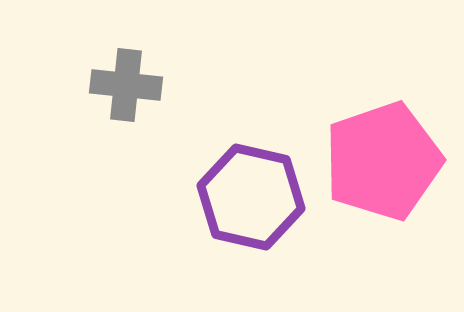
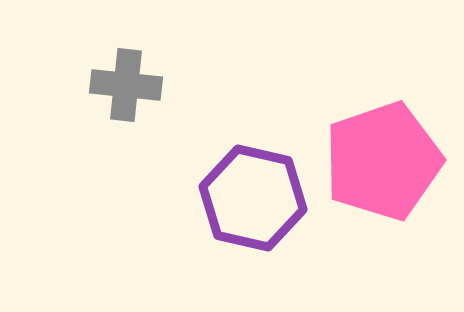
purple hexagon: moved 2 px right, 1 px down
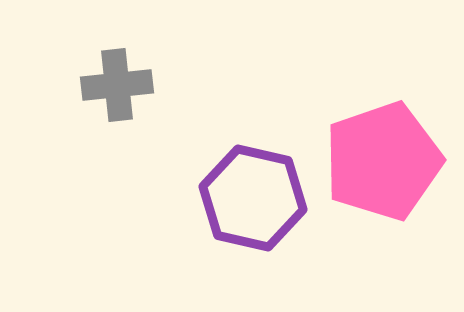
gray cross: moved 9 px left; rotated 12 degrees counterclockwise
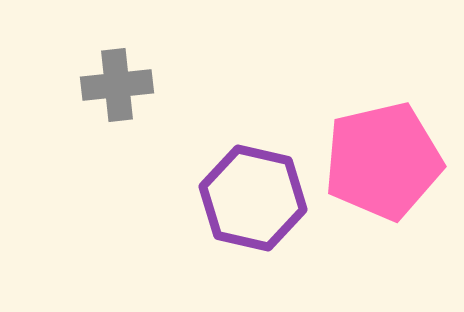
pink pentagon: rotated 6 degrees clockwise
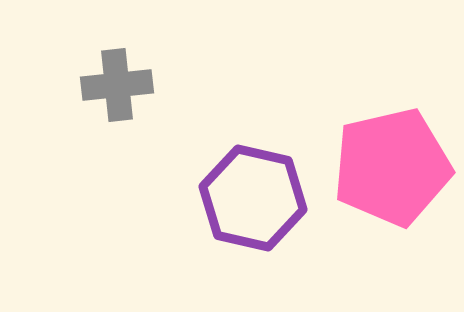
pink pentagon: moved 9 px right, 6 px down
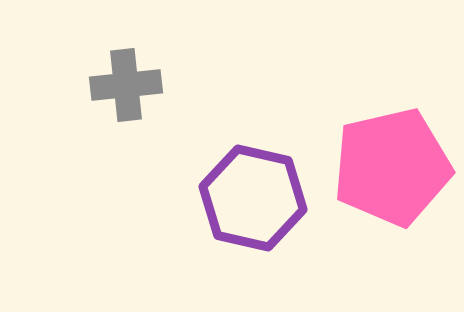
gray cross: moved 9 px right
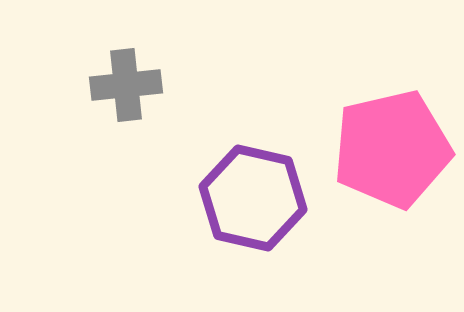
pink pentagon: moved 18 px up
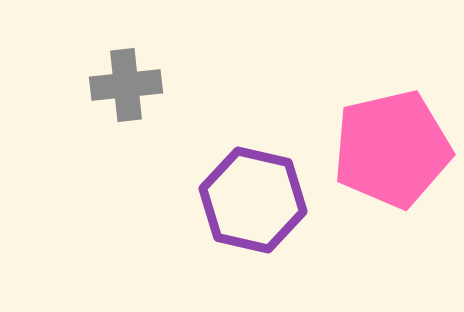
purple hexagon: moved 2 px down
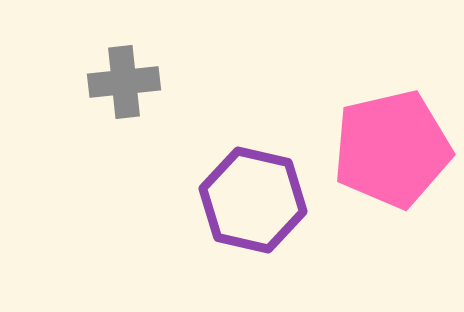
gray cross: moved 2 px left, 3 px up
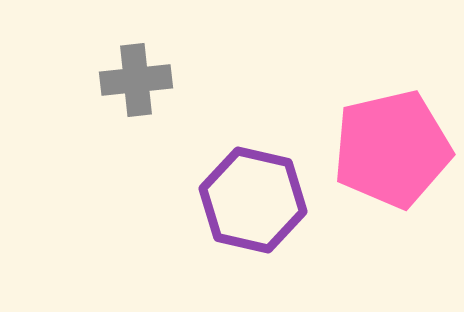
gray cross: moved 12 px right, 2 px up
